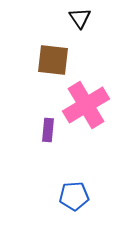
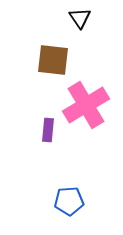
blue pentagon: moved 5 px left, 5 px down
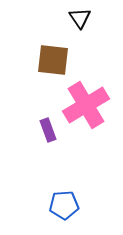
purple rectangle: rotated 25 degrees counterclockwise
blue pentagon: moved 5 px left, 4 px down
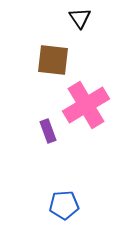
purple rectangle: moved 1 px down
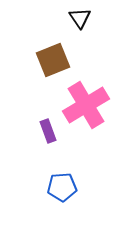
brown square: rotated 28 degrees counterclockwise
blue pentagon: moved 2 px left, 18 px up
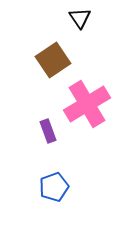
brown square: rotated 12 degrees counterclockwise
pink cross: moved 1 px right, 1 px up
blue pentagon: moved 8 px left; rotated 16 degrees counterclockwise
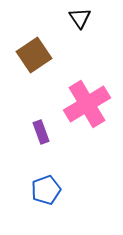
brown square: moved 19 px left, 5 px up
purple rectangle: moved 7 px left, 1 px down
blue pentagon: moved 8 px left, 3 px down
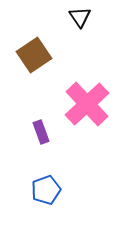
black triangle: moved 1 px up
pink cross: rotated 12 degrees counterclockwise
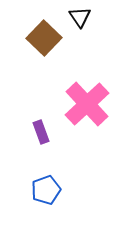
brown square: moved 10 px right, 17 px up; rotated 12 degrees counterclockwise
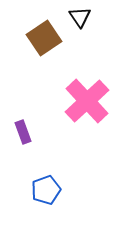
brown square: rotated 12 degrees clockwise
pink cross: moved 3 px up
purple rectangle: moved 18 px left
